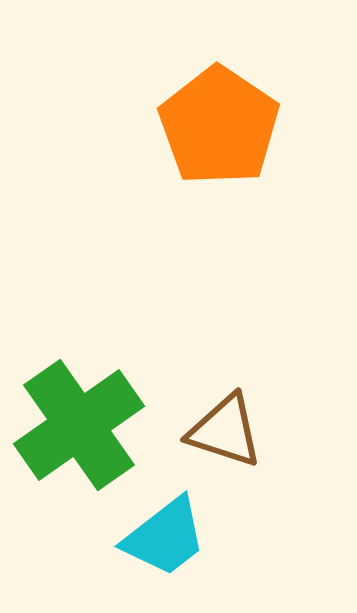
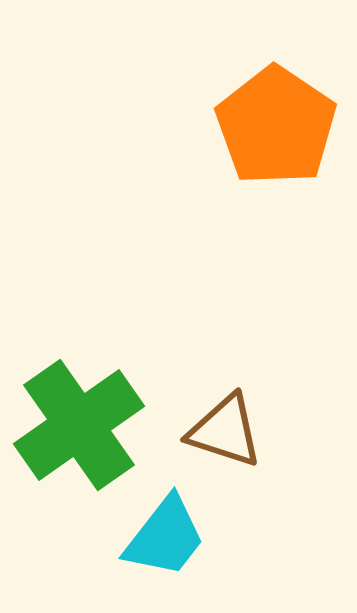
orange pentagon: moved 57 px right
cyan trapezoid: rotated 14 degrees counterclockwise
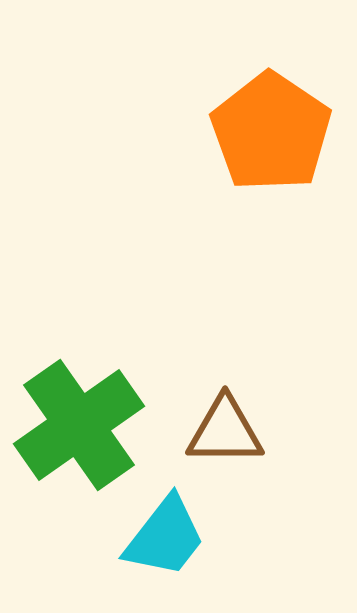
orange pentagon: moved 5 px left, 6 px down
brown triangle: rotated 18 degrees counterclockwise
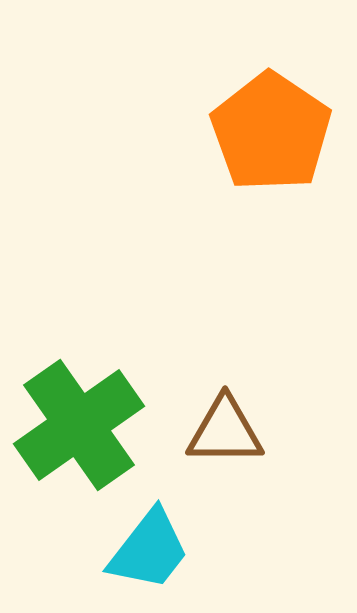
cyan trapezoid: moved 16 px left, 13 px down
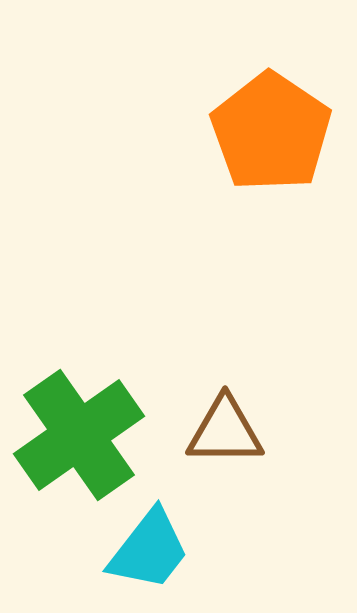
green cross: moved 10 px down
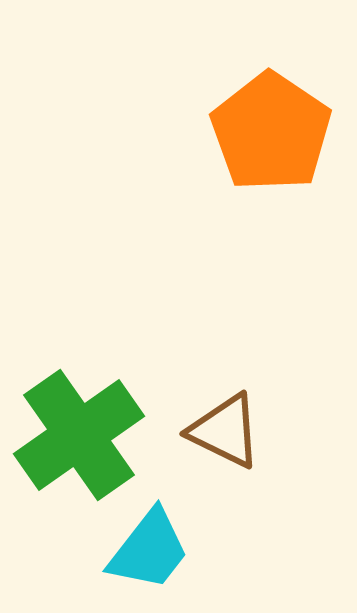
brown triangle: rotated 26 degrees clockwise
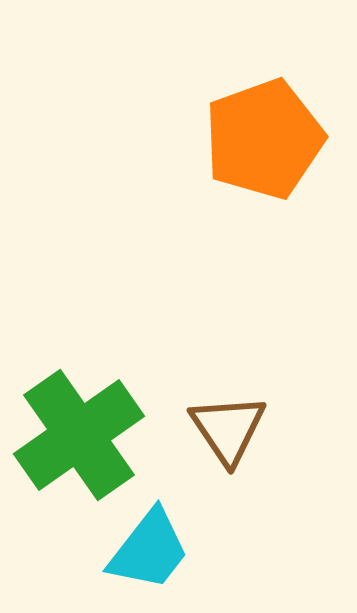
orange pentagon: moved 7 px left, 7 px down; rotated 18 degrees clockwise
brown triangle: moved 3 px right, 2 px up; rotated 30 degrees clockwise
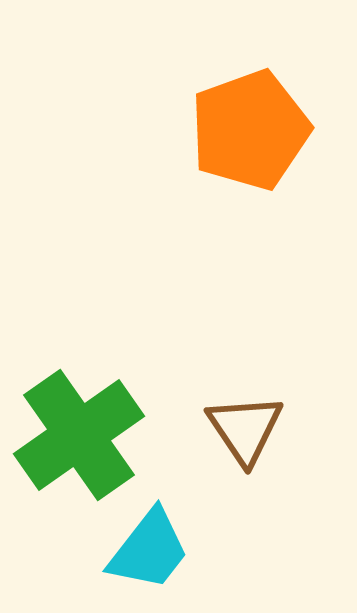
orange pentagon: moved 14 px left, 9 px up
brown triangle: moved 17 px right
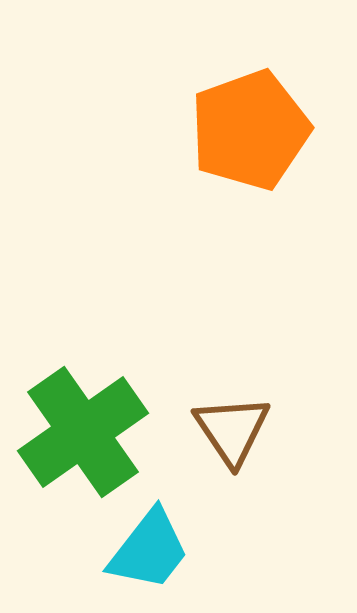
brown triangle: moved 13 px left, 1 px down
green cross: moved 4 px right, 3 px up
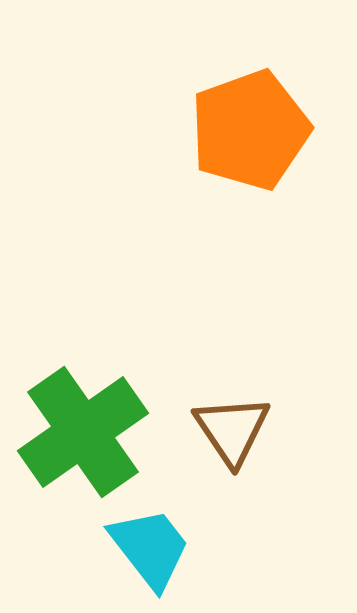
cyan trapezoid: moved 1 px right, 2 px up; rotated 76 degrees counterclockwise
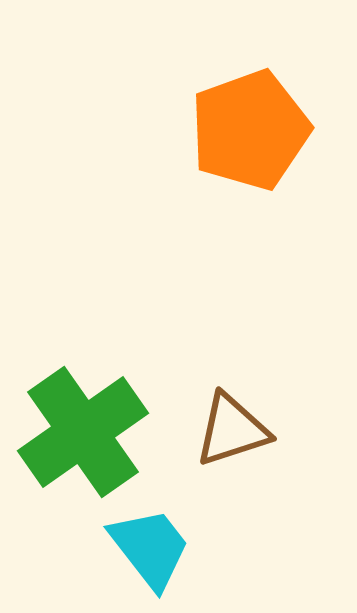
brown triangle: rotated 46 degrees clockwise
